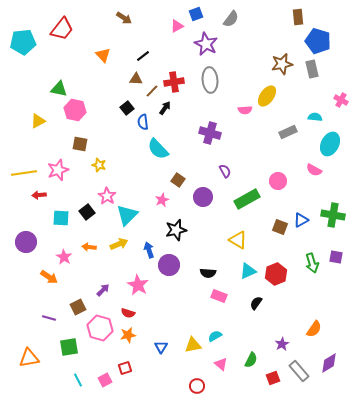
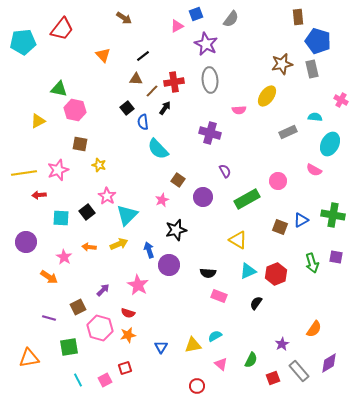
pink semicircle at (245, 110): moved 6 px left
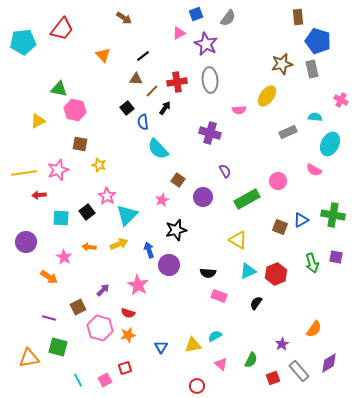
gray semicircle at (231, 19): moved 3 px left, 1 px up
pink triangle at (177, 26): moved 2 px right, 7 px down
red cross at (174, 82): moved 3 px right
green square at (69, 347): moved 11 px left; rotated 24 degrees clockwise
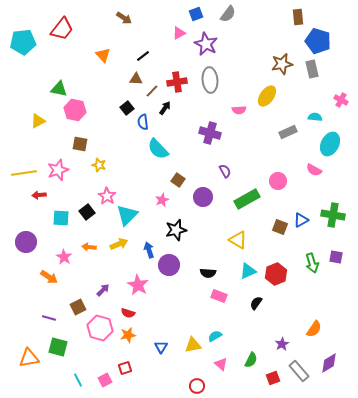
gray semicircle at (228, 18): moved 4 px up
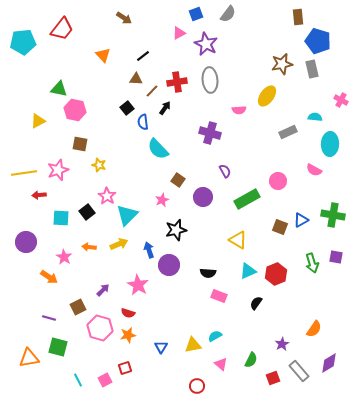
cyan ellipse at (330, 144): rotated 25 degrees counterclockwise
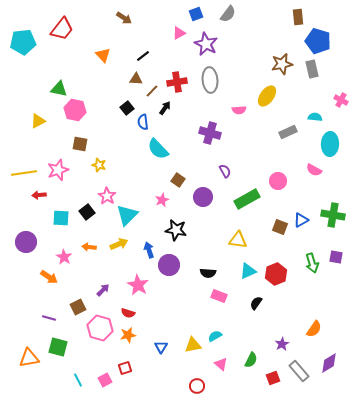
black star at (176, 230): rotated 25 degrees clockwise
yellow triangle at (238, 240): rotated 24 degrees counterclockwise
